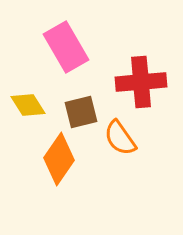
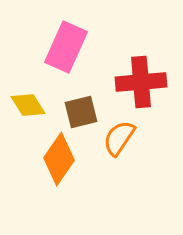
pink rectangle: rotated 54 degrees clockwise
orange semicircle: moved 1 px left; rotated 69 degrees clockwise
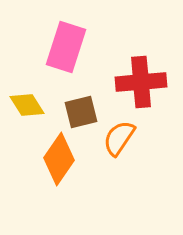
pink rectangle: rotated 6 degrees counterclockwise
yellow diamond: moved 1 px left
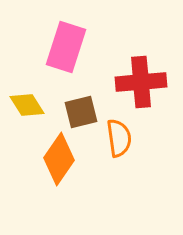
orange semicircle: rotated 138 degrees clockwise
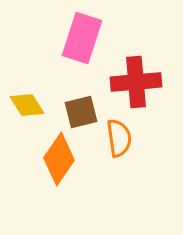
pink rectangle: moved 16 px right, 9 px up
red cross: moved 5 px left
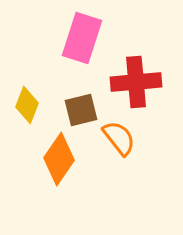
yellow diamond: rotated 54 degrees clockwise
brown square: moved 2 px up
orange semicircle: rotated 30 degrees counterclockwise
